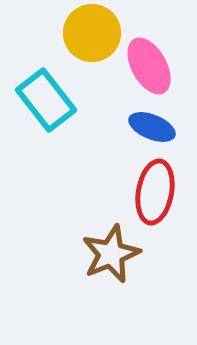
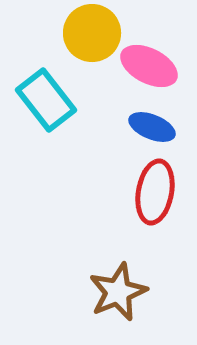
pink ellipse: rotated 34 degrees counterclockwise
brown star: moved 7 px right, 38 px down
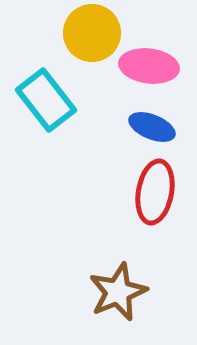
pink ellipse: rotated 20 degrees counterclockwise
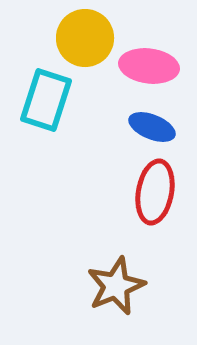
yellow circle: moved 7 px left, 5 px down
cyan rectangle: rotated 56 degrees clockwise
brown star: moved 2 px left, 6 px up
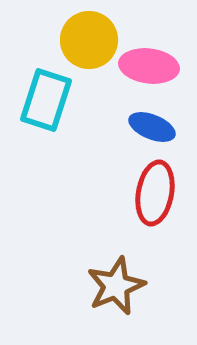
yellow circle: moved 4 px right, 2 px down
red ellipse: moved 1 px down
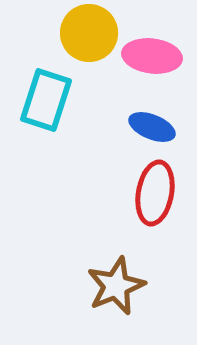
yellow circle: moved 7 px up
pink ellipse: moved 3 px right, 10 px up
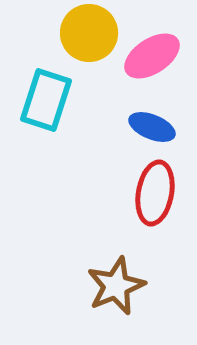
pink ellipse: rotated 40 degrees counterclockwise
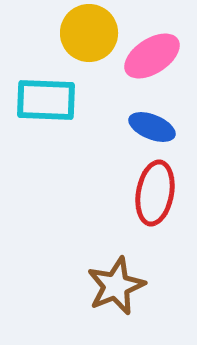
cyan rectangle: rotated 74 degrees clockwise
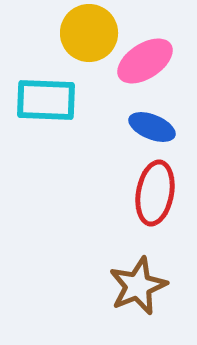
pink ellipse: moved 7 px left, 5 px down
brown star: moved 22 px right
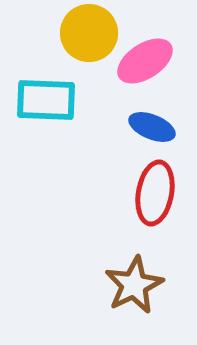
brown star: moved 4 px left, 1 px up; rotated 4 degrees counterclockwise
